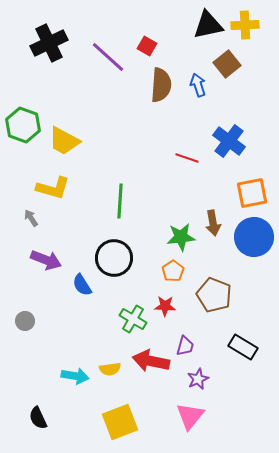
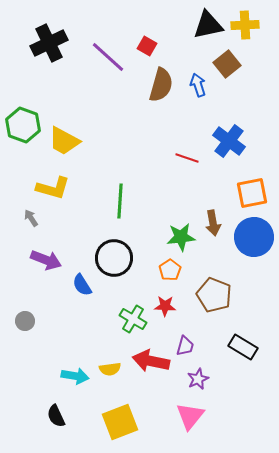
brown semicircle: rotated 12 degrees clockwise
orange pentagon: moved 3 px left, 1 px up
black semicircle: moved 18 px right, 2 px up
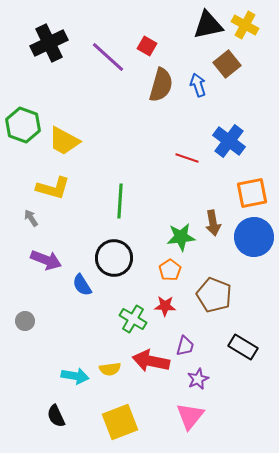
yellow cross: rotated 32 degrees clockwise
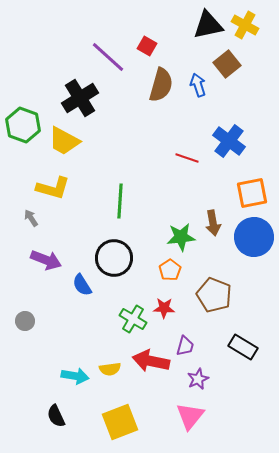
black cross: moved 31 px right, 55 px down; rotated 6 degrees counterclockwise
red star: moved 1 px left, 2 px down
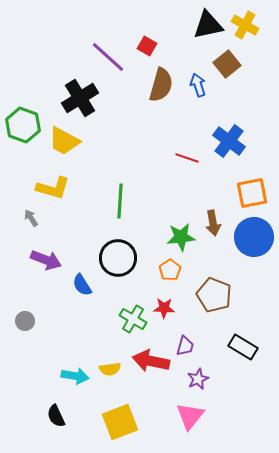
black circle: moved 4 px right
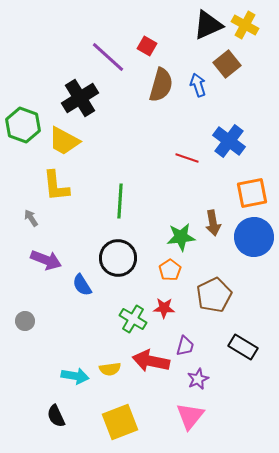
black triangle: rotated 12 degrees counterclockwise
yellow L-shape: moved 3 px right, 2 px up; rotated 68 degrees clockwise
brown pentagon: rotated 24 degrees clockwise
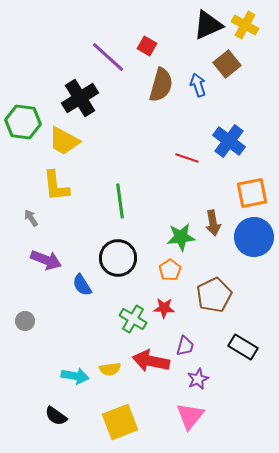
green hexagon: moved 3 px up; rotated 12 degrees counterclockwise
green line: rotated 12 degrees counterclockwise
black semicircle: rotated 30 degrees counterclockwise
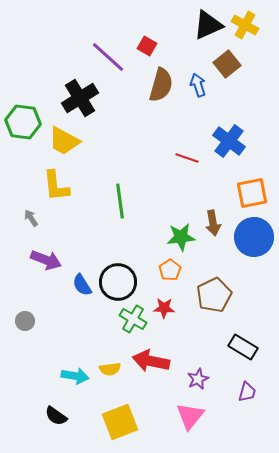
black circle: moved 24 px down
purple trapezoid: moved 62 px right, 46 px down
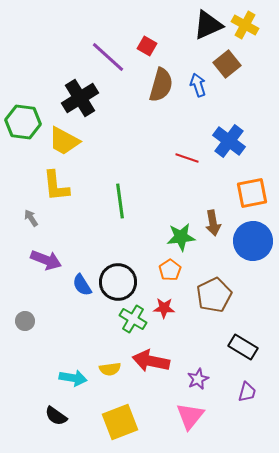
blue circle: moved 1 px left, 4 px down
cyan arrow: moved 2 px left, 2 px down
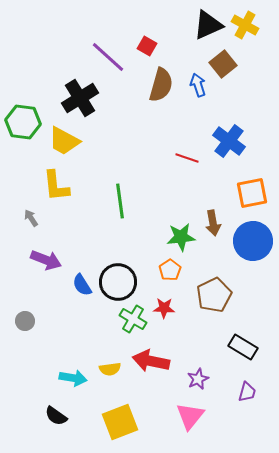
brown square: moved 4 px left
